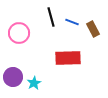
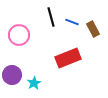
pink circle: moved 2 px down
red rectangle: rotated 20 degrees counterclockwise
purple circle: moved 1 px left, 2 px up
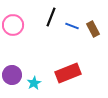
black line: rotated 36 degrees clockwise
blue line: moved 4 px down
pink circle: moved 6 px left, 10 px up
red rectangle: moved 15 px down
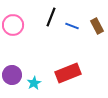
brown rectangle: moved 4 px right, 3 px up
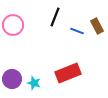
black line: moved 4 px right
blue line: moved 5 px right, 5 px down
purple circle: moved 4 px down
cyan star: rotated 24 degrees counterclockwise
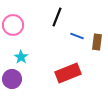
black line: moved 2 px right
brown rectangle: moved 16 px down; rotated 35 degrees clockwise
blue line: moved 5 px down
cyan star: moved 13 px left, 26 px up; rotated 16 degrees clockwise
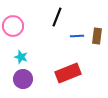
pink circle: moved 1 px down
blue line: rotated 24 degrees counterclockwise
brown rectangle: moved 6 px up
cyan star: rotated 16 degrees counterclockwise
purple circle: moved 11 px right
